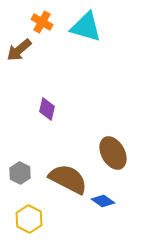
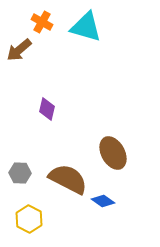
gray hexagon: rotated 25 degrees counterclockwise
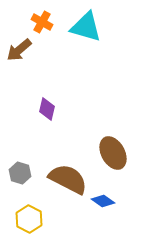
gray hexagon: rotated 15 degrees clockwise
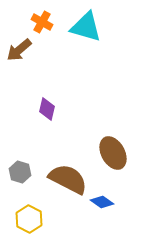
gray hexagon: moved 1 px up
blue diamond: moved 1 px left, 1 px down
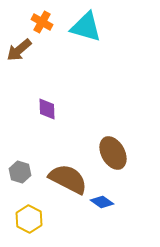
purple diamond: rotated 15 degrees counterclockwise
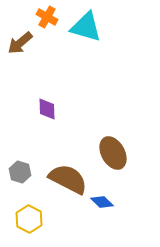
orange cross: moved 5 px right, 5 px up
brown arrow: moved 1 px right, 7 px up
blue diamond: rotated 10 degrees clockwise
